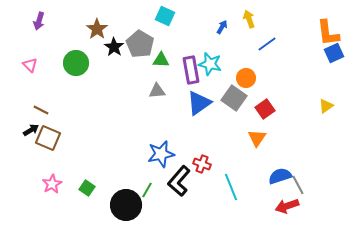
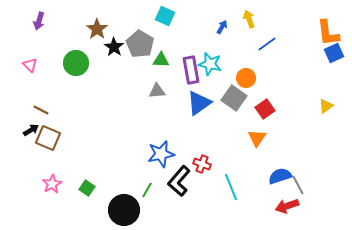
black circle: moved 2 px left, 5 px down
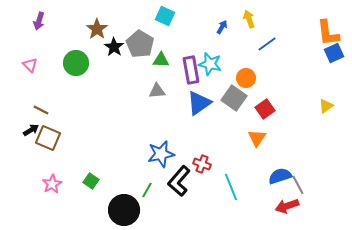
green square: moved 4 px right, 7 px up
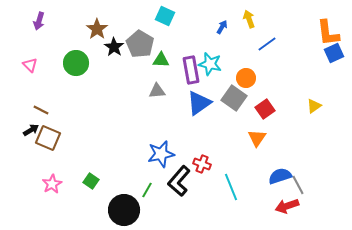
yellow triangle: moved 12 px left
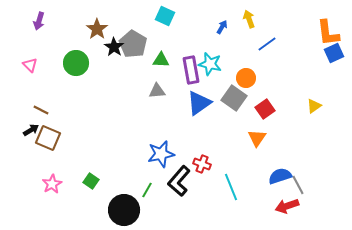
gray pentagon: moved 7 px left
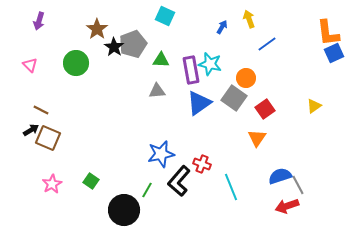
gray pentagon: rotated 20 degrees clockwise
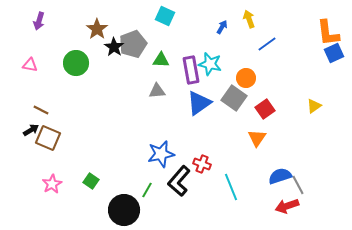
pink triangle: rotated 35 degrees counterclockwise
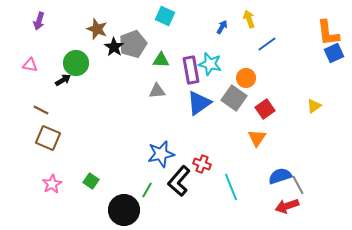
brown star: rotated 15 degrees counterclockwise
black arrow: moved 32 px right, 50 px up
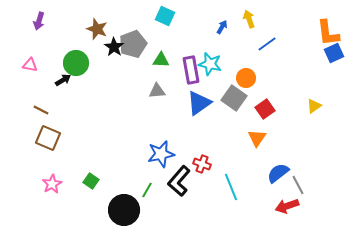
blue semicircle: moved 2 px left, 3 px up; rotated 20 degrees counterclockwise
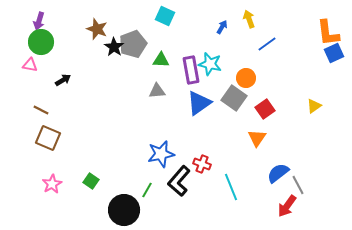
green circle: moved 35 px left, 21 px up
red arrow: rotated 35 degrees counterclockwise
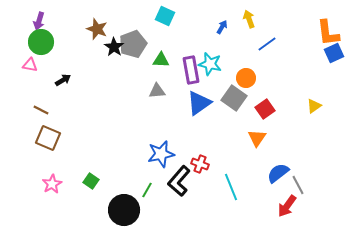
red cross: moved 2 px left
